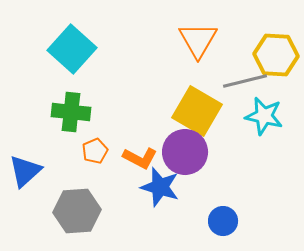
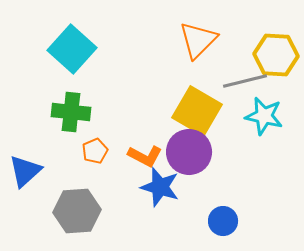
orange triangle: rotated 15 degrees clockwise
purple circle: moved 4 px right
orange L-shape: moved 5 px right, 2 px up
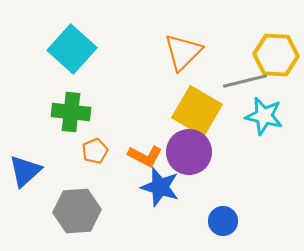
orange triangle: moved 15 px left, 12 px down
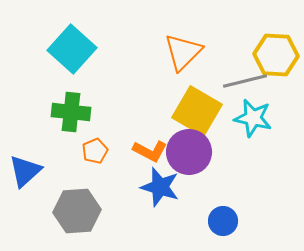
cyan star: moved 11 px left, 2 px down
orange L-shape: moved 5 px right, 5 px up
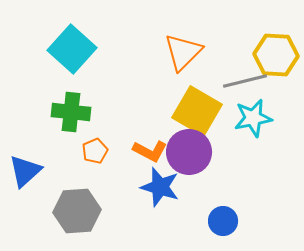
cyan star: rotated 24 degrees counterclockwise
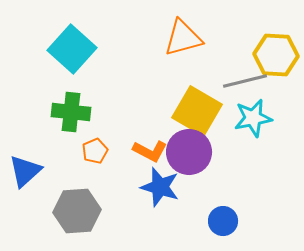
orange triangle: moved 14 px up; rotated 30 degrees clockwise
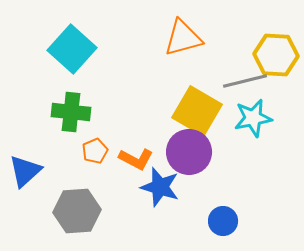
orange L-shape: moved 14 px left, 8 px down
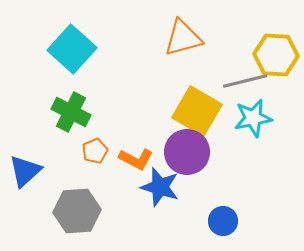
green cross: rotated 21 degrees clockwise
purple circle: moved 2 px left
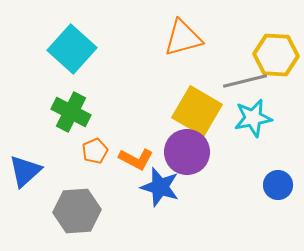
blue circle: moved 55 px right, 36 px up
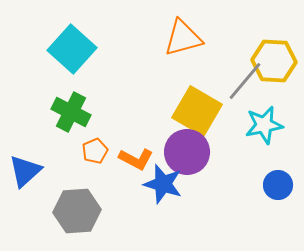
yellow hexagon: moved 2 px left, 6 px down
gray line: rotated 36 degrees counterclockwise
cyan star: moved 11 px right, 7 px down
blue star: moved 3 px right, 3 px up
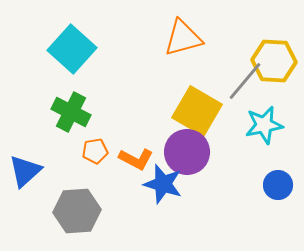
orange pentagon: rotated 15 degrees clockwise
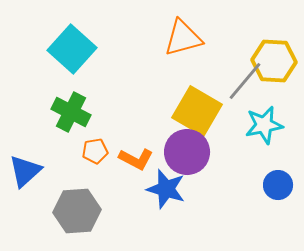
blue star: moved 3 px right, 5 px down
